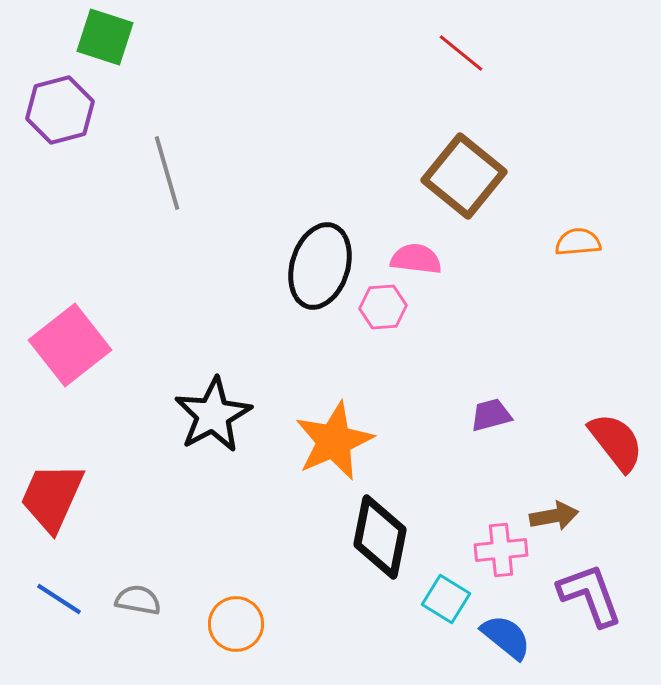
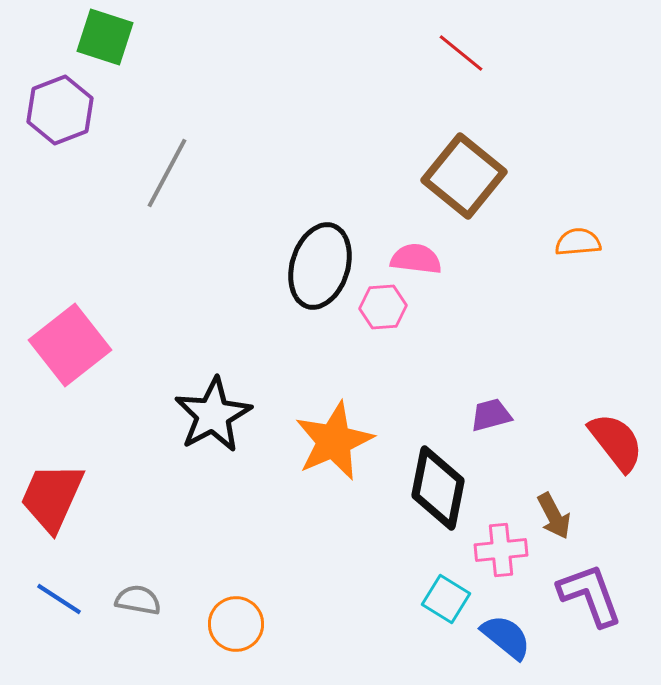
purple hexagon: rotated 6 degrees counterclockwise
gray line: rotated 44 degrees clockwise
brown arrow: rotated 72 degrees clockwise
black diamond: moved 58 px right, 49 px up
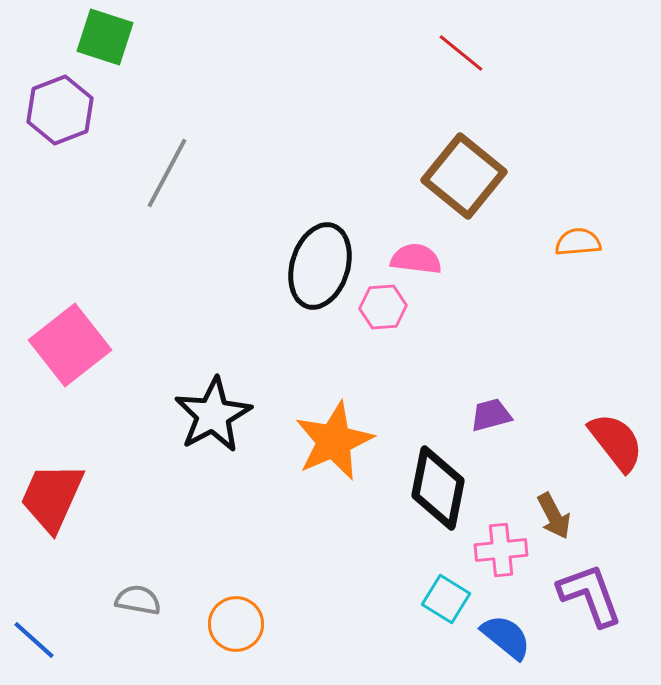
blue line: moved 25 px left, 41 px down; rotated 9 degrees clockwise
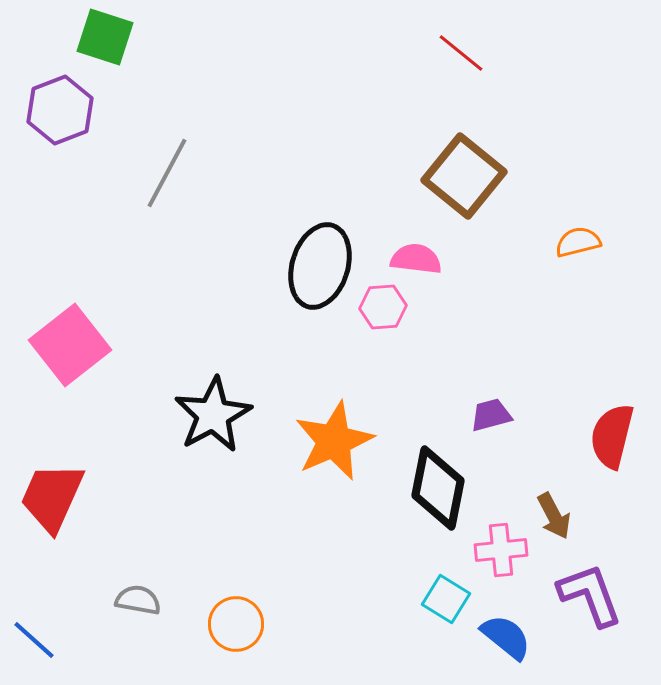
orange semicircle: rotated 9 degrees counterclockwise
red semicircle: moved 4 px left, 6 px up; rotated 128 degrees counterclockwise
